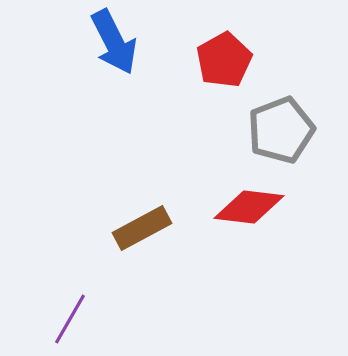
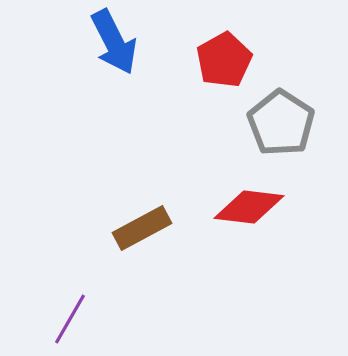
gray pentagon: moved 7 px up; rotated 18 degrees counterclockwise
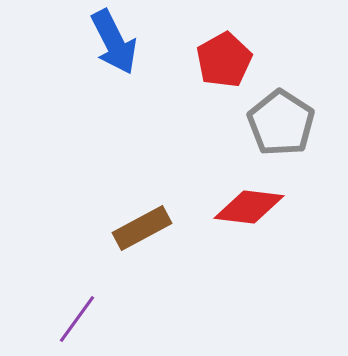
purple line: moved 7 px right; rotated 6 degrees clockwise
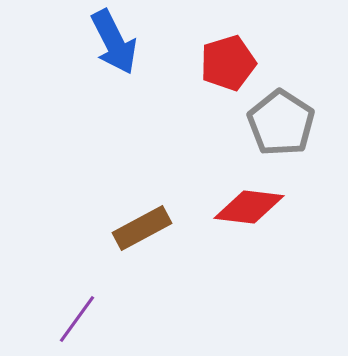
red pentagon: moved 4 px right, 3 px down; rotated 12 degrees clockwise
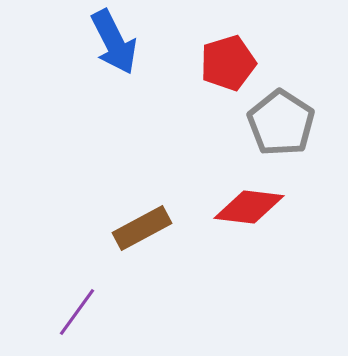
purple line: moved 7 px up
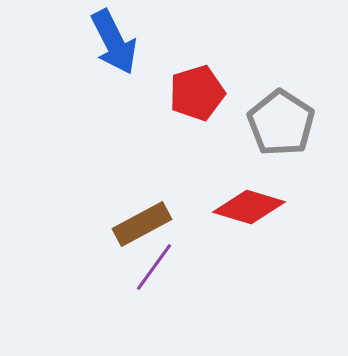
red pentagon: moved 31 px left, 30 px down
red diamond: rotated 10 degrees clockwise
brown rectangle: moved 4 px up
purple line: moved 77 px right, 45 px up
